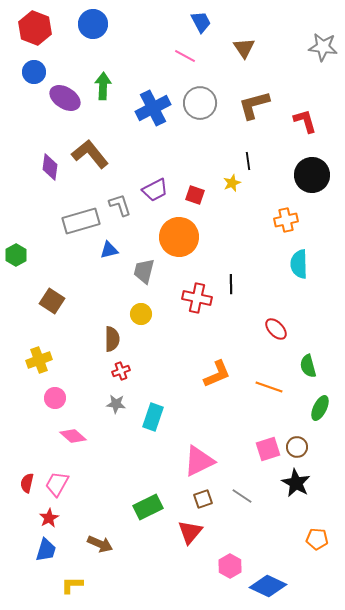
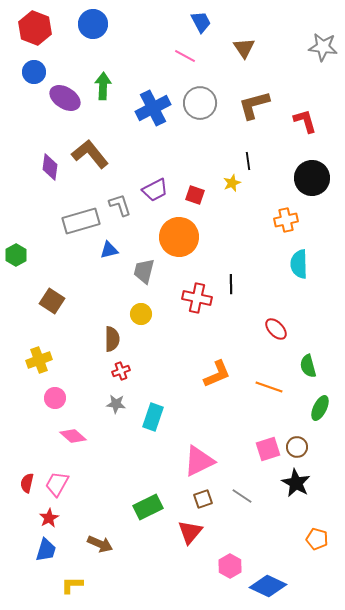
black circle at (312, 175): moved 3 px down
orange pentagon at (317, 539): rotated 10 degrees clockwise
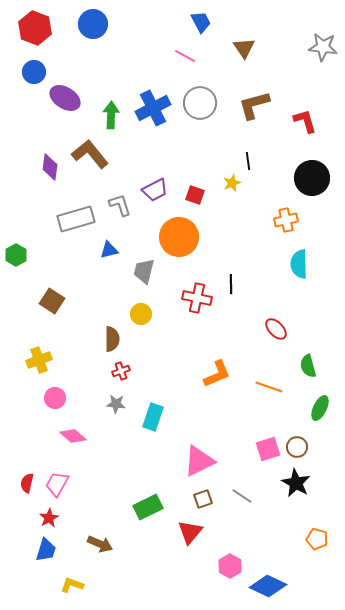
green arrow at (103, 86): moved 8 px right, 29 px down
gray rectangle at (81, 221): moved 5 px left, 2 px up
yellow L-shape at (72, 585): rotated 20 degrees clockwise
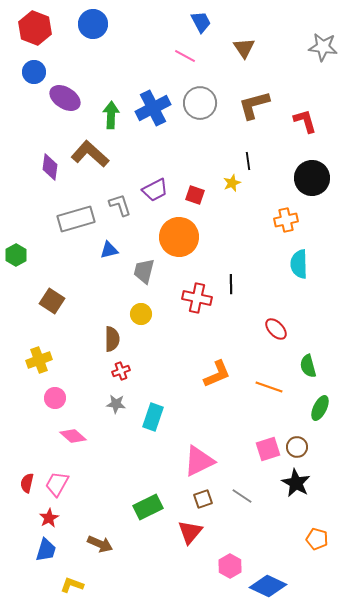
brown L-shape at (90, 154): rotated 9 degrees counterclockwise
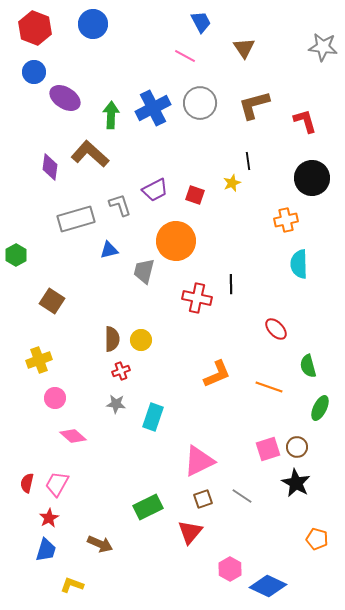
orange circle at (179, 237): moved 3 px left, 4 px down
yellow circle at (141, 314): moved 26 px down
pink hexagon at (230, 566): moved 3 px down
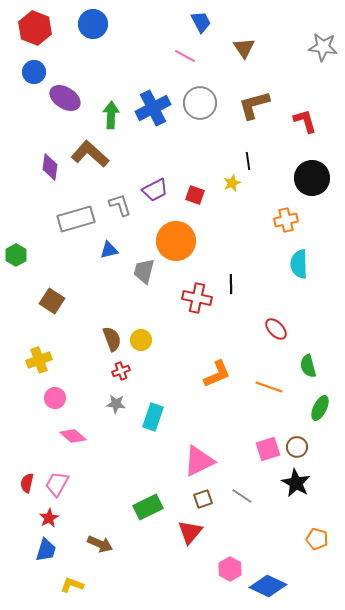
brown semicircle at (112, 339): rotated 20 degrees counterclockwise
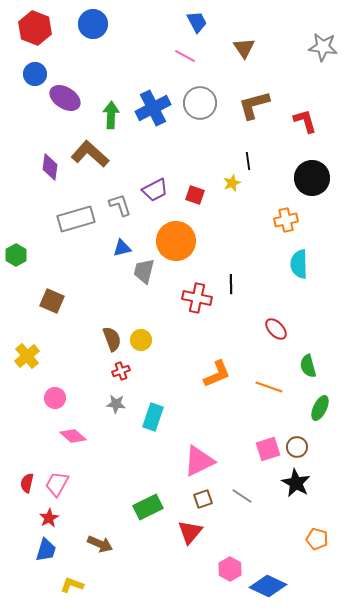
blue trapezoid at (201, 22): moved 4 px left
blue circle at (34, 72): moved 1 px right, 2 px down
blue triangle at (109, 250): moved 13 px right, 2 px up
brown square at (52, 301): rotated 10 degrees counterclockwise
yellow cross at (39, 360): moved 12 px left, 4 px up; rotated 20 degrees counterclockwise
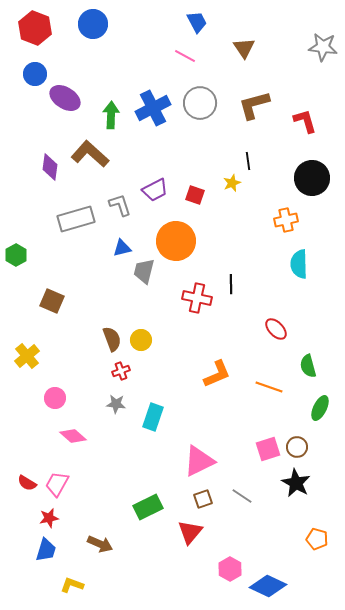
red semicircle at (27, 483): rotated 72 degrees counterclockwise
red star at (49, 518): rotated 18 degrees clockwise
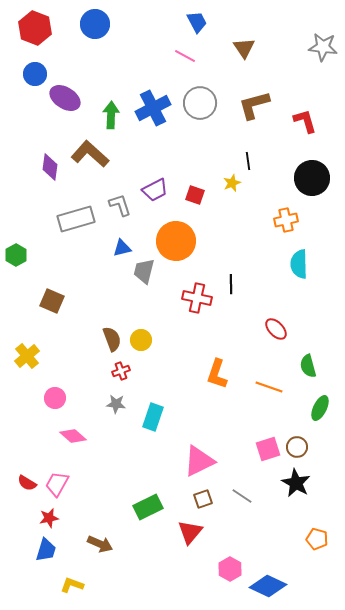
blue circle at (93, 24): moved 2 px right
orange L-shape at (217, 374): rotated 132 degrees clockwise
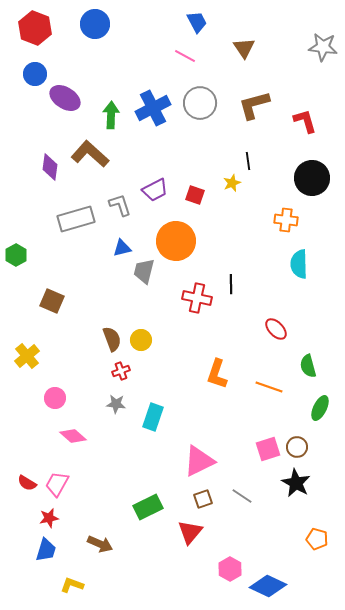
orange cross at (286, 220): rotated 20 degrees clockwise
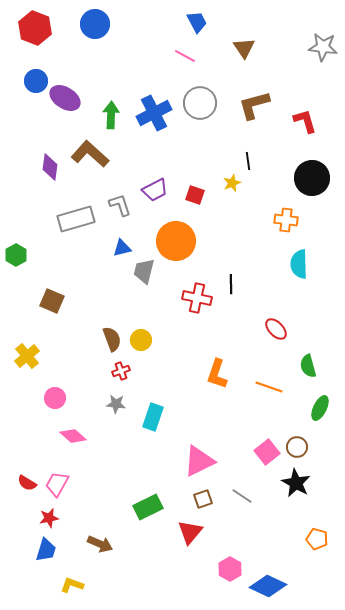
blue circle at (35, 74): moved 1 px right, 7 px down
blue cross at (153, 108): moved 1 px right, 5 px down
pink square at (268, 449): moved 1 px left, 3 px down; rotated 20 degrees counterclockwise
